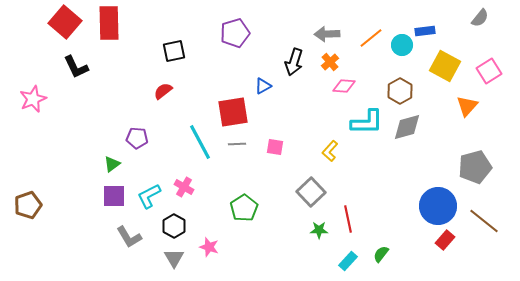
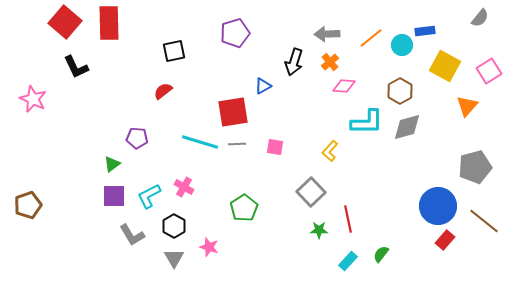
pink star at (33, 99): rotated 24 degrees counterclockwise
cyan line at (200, 142): rotated 45 degrees counterclockwise
gray L-shape at (129, 237): moved 3 px right, 2 px up
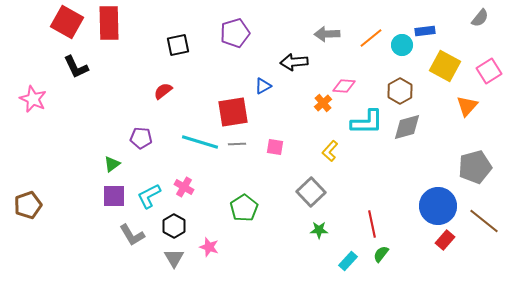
red square at (65, 22): moved 2 px right; rotated 12 degrees counterclockwise
black square at (174, 51): moved 4 px right, 6 px up
black arrow at (294, 62): rotated 68 degrees clockwise
orange cross at (330, 62): moved 7 px left, 41 px down
purple pentagon at (137, 138): moved 4 px right
red line at (348, 219): moved 24 px right, 5 px down
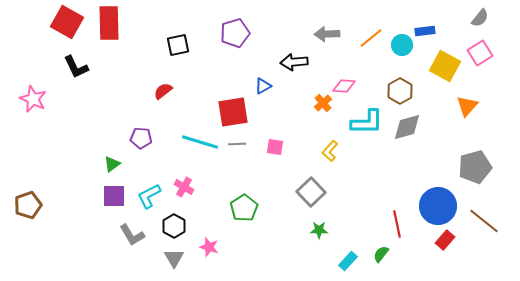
pink square at (489, 71): moved 9 px left, 18 px up
red line at (372, 224): moved 25 px right
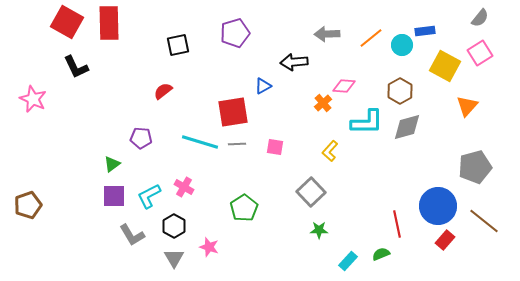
green semicircle at (381, 254): rotated 30 degrees clockwise
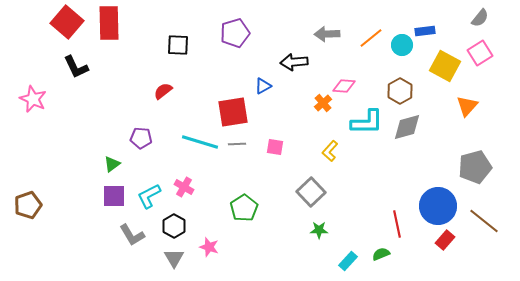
red square at (67, 22): rotated 12 degrees clockwise
black square at (178, 45): rotated 15 degrees clockwise
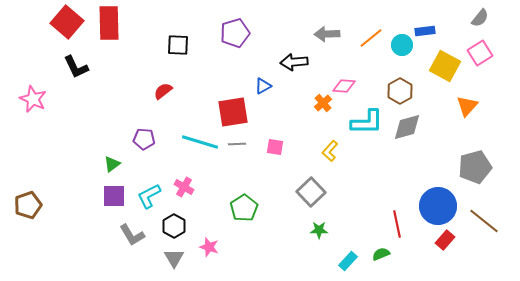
purple pentagon at (141, 138): moved 3 px right, 1 px down
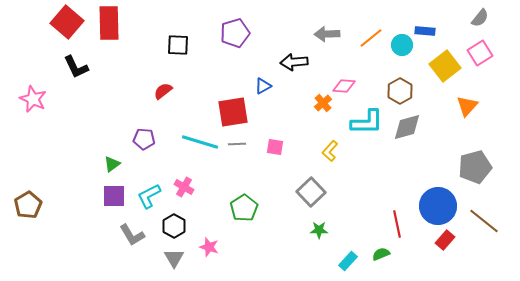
blue rectangle at (425, 31): rotated 12 degrees clockwise
yellow square at (445, 66): rotated 24 degrees clockwise
brown pentagon at (28, 205): rotated 12 degrees counterclockwise
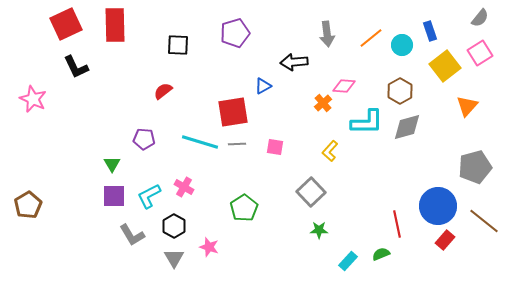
red square at (67, 22): moved 1 px left, 2 px down; rotated 24 degrees clockwise
red rectangle at (109, 23): moved 6 px right, 2 px down
blue rectangle at (425, 31): moved 5 px right; rotated 66 degrees clockwise
gray arrow at (327, 34): rotated 95 degrees counterclockwise
green triangle at (112, 164): rotated 24 degrees counterclockwise
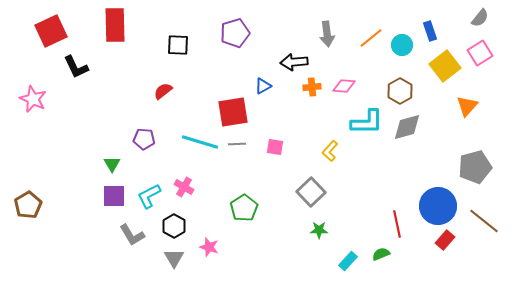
red square at (66, 24): moved 15 px left, 7 px down
orange cross at (323, 103): moved 11 px left, 16 px up; rotated 36 degrees clockwise
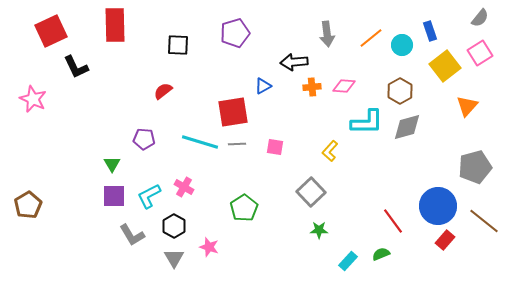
red line at (397, 224): moved 4 px left, 3 px up; rotated 24 degrees counterclockwise
